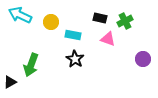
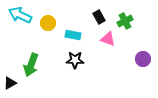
black rectangle: moved 1 px left, 1 px up; rotated 48 degrees clockwise
yellow circle: moved 3 px left, 1 px down
black star: moved 1 px down; rotated 30 degrees counterclockwise
black triangle: moved 1 px down
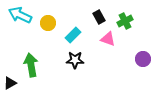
cyan rectangle: rotated 56 degrees counterclockwise
green arrow: rotated 150 degrees clockwise
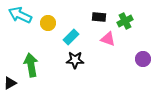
black rectangle: rotated 56 degrees counterclockwise
cyan rectangle: moved 2 px left, 2 px down
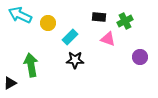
cyan rectangle: moved 1 px left
purple circle: moved 3 px left, 2 px up
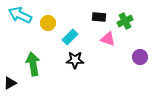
green arrow: moved 2 px right, 1 px up
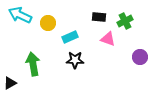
cyan rectangle: rotated 21 degrees clockwise
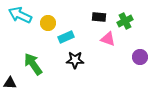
cyan rectangle: moved 4 px left
green arrow: rotated 25 degrees counterclockwise
black triangle: rotated 32 degrees clockwise
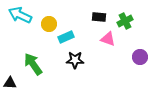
yellow circle: moved 1 px right, 1 px down
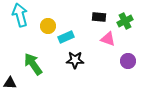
cyan arrow: rotated 50 degrees clockwise
yellow circle: moved 1 px left, 2 px down
purple circle: moved 12 px left, 4 px down
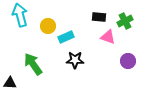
pink triangle: moved 2 px up
